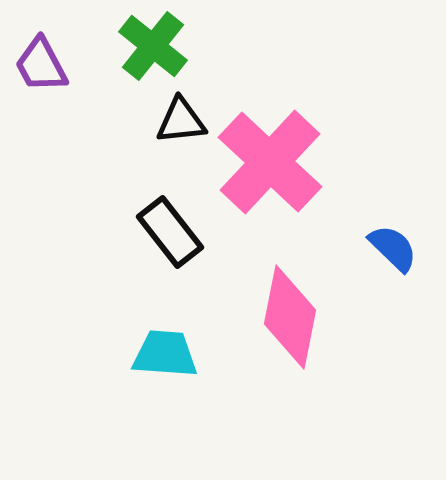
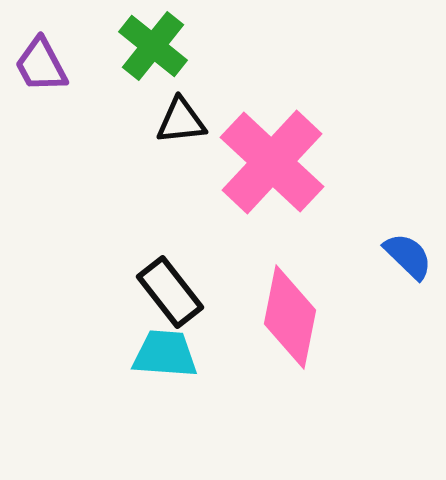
pink cross: moved 2 px right
black rectangle: moved 60 px down
blue semicircle: moved 15 px right, 8 px down
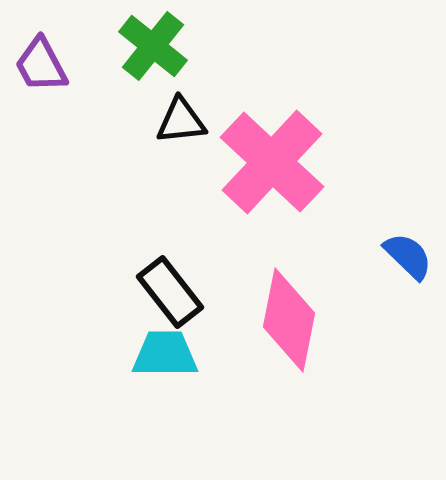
pink diamond: moved 1 px left, 3 px down
cyan trapezoid: rotated 4 degrees counterclockwise
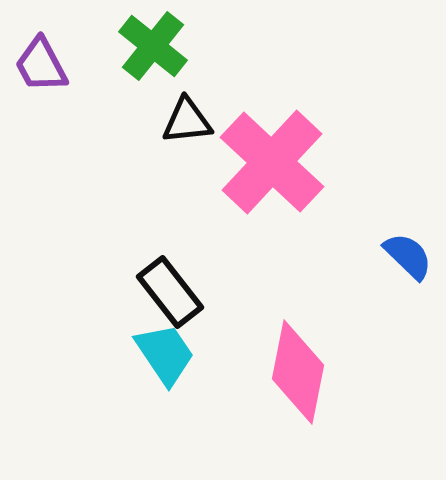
black triangle: moved 6 px right
pink diamond: moved 9 px right, 52 px down
cyan trapezoid: rotated 56 degrees clockwise
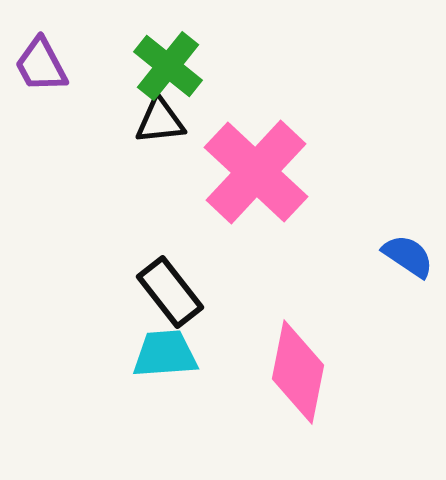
green cross: moved 15 px right, 20 px down
black triangle: moved 27 px left
pink cross: moved 16 px left, 10 px down
blue semicircle: rotated 10 degrees counterclockwise
cyan trapezoid: rotated 60 degrees counterclockwise
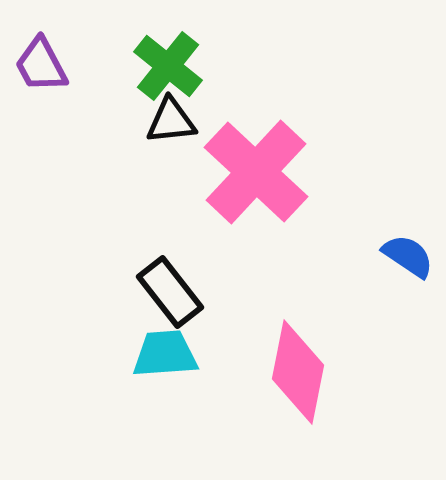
black triangle: moved 11 px right
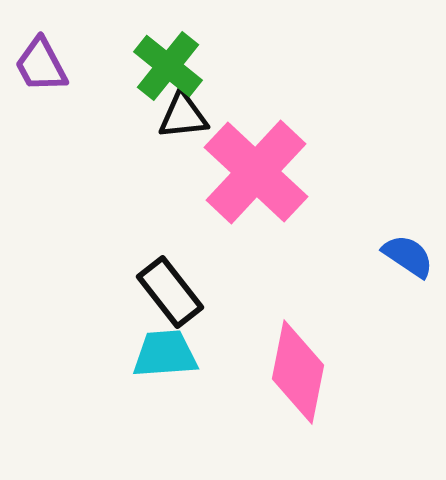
black triangle: moved 12 px right, 5 px up
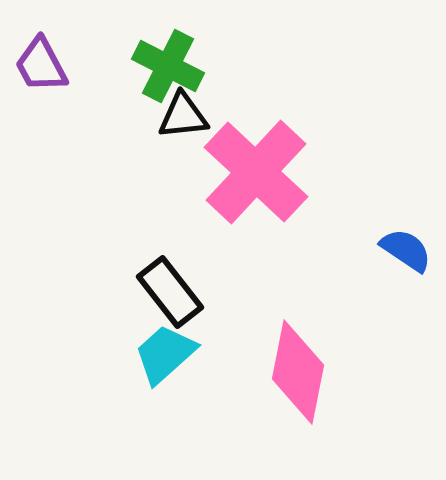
green cross: rotated 12 degrees counterclockwise
blue semicircle: moved 2 px left, 6 px up
cyan trapezoid: rotated 38 degrees counterclockwise
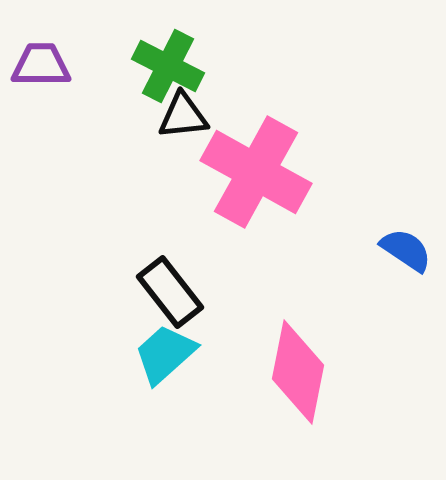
purple trapezoid: rotated 118 degrees clockwise
pink cross: rotated 14 degrees counterclockwise
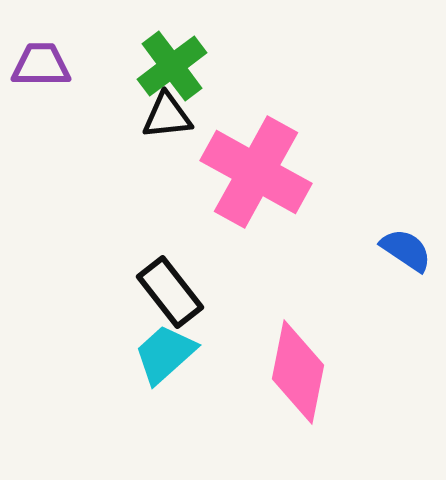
green cross: moved 4 px right; rotated 26 degrees clockwise
black triangle: moved 16 px left
